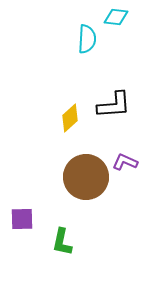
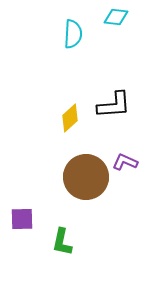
cyan semicircle: moved 14 px left, 5 px up
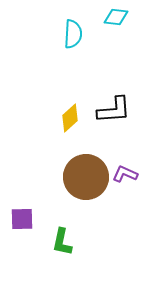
black L-shape: moved 5 px down
purple L-shape: moved 12 px down
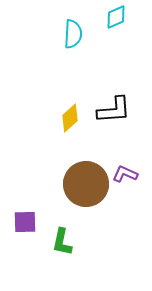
cyan diamond: rotated 30 degrees counterclockwise
brown circle: moved 7 px down
purple square: moved 3 px right, 3 px down
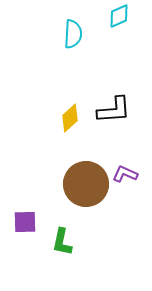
cyan diamond: moved 3 px right, 1 px up
